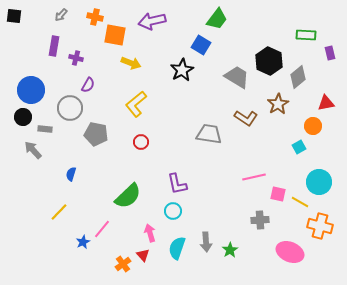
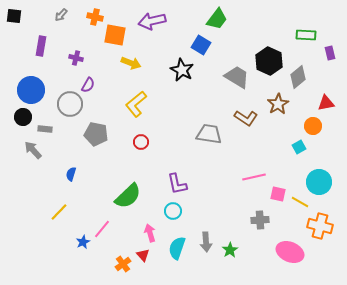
purple rectangle at (54, 46): moved 13 px left
black star at (182, 70): rotated 15 degrees counterclockwise
gray circle at (70, 108): moved 4 px up
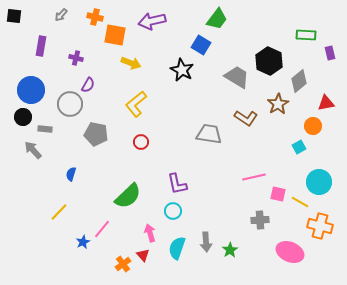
gray diamond at (298, 77): moved 1 px right, 4 px down
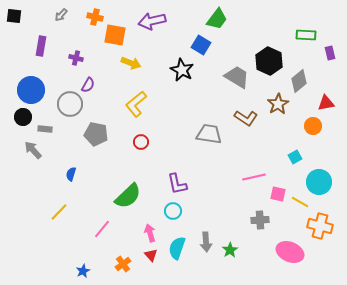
cyan square at (299, 147): moved 4 px left, 10 px down
blue star at (83, 242): moved 29 px down
red triangle at (143, 255): moved 8 px right
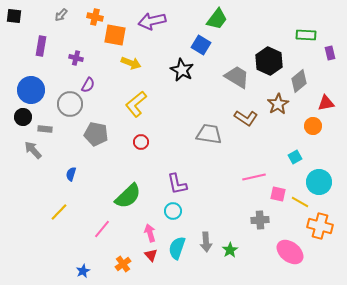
pink ellipse at (290, 252): rotated 16 degrees clockwise
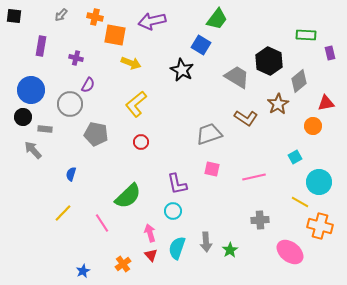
gray trapezoid at (209, 134): rotated 28 degrees counterclockwise
pink square at (278, 194): moved 66 px left, 25 px up
yellow line at (59, 212): moved 4 px right, 1 px down
pink line at (102, 229): moved 6 px up; rotated 72 degrees counterclockwise
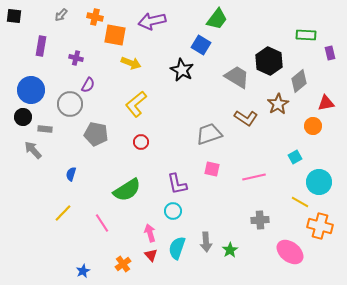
green semicircle at (128, 196): moved 1 px left, 6 px up; rotated 12 degrees clockwise
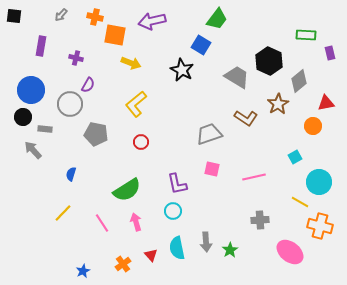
pink arrow at (150, 233): moved 14 px left, 11 px up
cyan semicircle at (177, 248): rotated 30 degrees counterclockwise
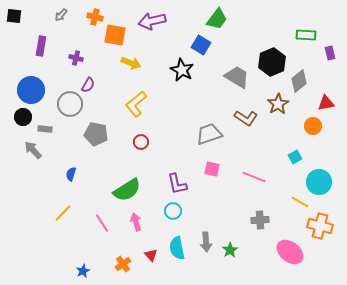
black hexagon at (269, 61): moved 3 px right, 1 px down; rotated 12 degrees clockwise
pink line at (254, 177): rotated 35 degrees clockwise
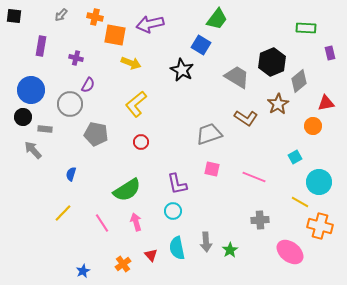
purple arrow at (152, 21): moved 2 px left, 3 px down
green rectangle at (306, 35): moved 7 px up
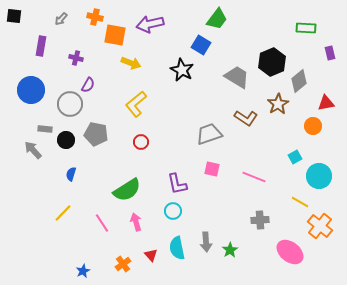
gray arrow at (61, 15): moved 4 px down
black circle at (23, 117): moved 43 px right, 23 px down
cyan circle at (319, 182): moved 6 px up
orange cross at (320, 226): rotated 25 degrees clockwise
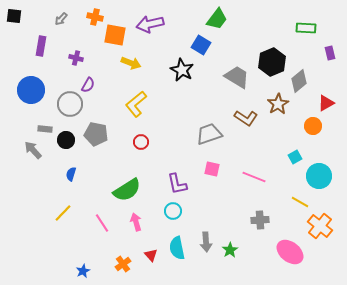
red triangle at (326, 103): rotated 18 degrees counterclockwise
